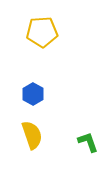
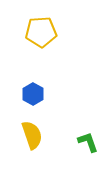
yellow pentagon: moved 1 px left
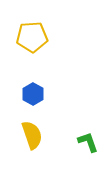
yellow pentagon: moved 9 px left, 5 px down
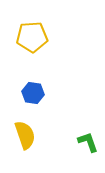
blue hexagon: moved 1 px up; rotated 20 degrees counterclockwise
yellow semicircle: moved 7 px left
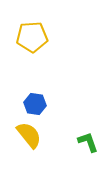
blue hexagon: moved 2 px right, 11 px down
yellow semicircle: moved 4 px right; rotated 20 degrees counterclockwise
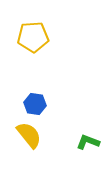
yellow pentagon: moved 1 px right
green L-shape: rotated 50 degrees counterclockwise
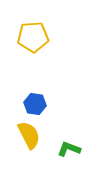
yellow semicircle: rotated 12 degrees clockwise
green L-shape: moved 19 px left, 7 px down
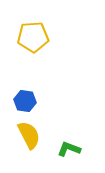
blue hexagon: moved 10 px left, 3 px up
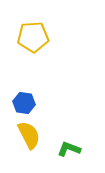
blue hexagon: moved 1 px left, 2 px down
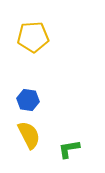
blue hexagon: moved 4 px right, 3 px up
green L-shape: rotated 30 degrees counterclockwise
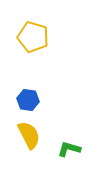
yellow pentagon: rotated 20 degrees clockwise
green L-shape: rotated 25 degrees clockwise
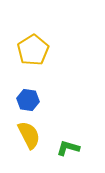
yellow pentagon: moved 13 px down; rotated 24 degrees clockwise
green L-shape: moved 1 px left, 1 px up
